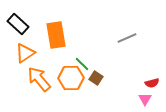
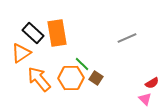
black rectangle: moved 15 px right, 9 px down
orange rectangle: moved 1 px right, 2 px up
orange triangle: moved 4 px left
red semicircle: rotated 16 degrees counterclockwise
pink triangle: rotated 16 degrees counterclockwise
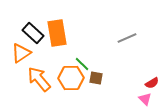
brown square: rotated 24 degrees counterclockwise
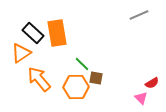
gray line: moved 12 px right, 23 px up
orange hexagon: moved 5 px right, 9 px down
pink triangle: moved 4 px left, 1 px up
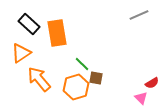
black rectangle: moved 4 px left, 9 px up
orange hexagon: rotated 15 degrees counterclockwise
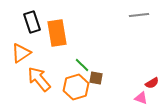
gray line: rotated 18 degrees clockwise
black rectangle: moved 3 px right, 2 px up; rotated 30 degrees clockwise
green line: moved 1 px down
pink triangle: rotated 24 degrees counterclockwise
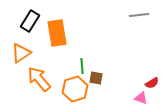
black rectangle: moved 2 px left, 1 px up; rotated 50 degrees clockwise
green line: moved 1 px down; rotated 42 degrees clockwise
orange hexagon: moved 1 px left, 2 px down
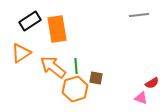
black rectangle: rotated 25 degrees clockwise
orange rectangle: moved 4 px up
green line: moved 6 px left
orange arrow: moved 14 px right, 12 px up; rotated 12 degrees counterclockwise
